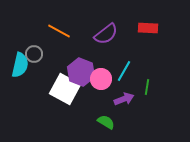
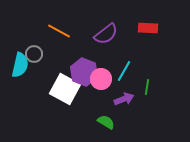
purple hexagon: moved 3 px right
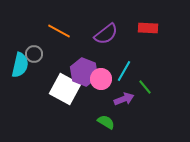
green line: moved 2 px left; rotated 49 degrees counterclockwise
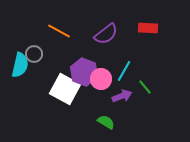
purple arrow: moved 2 px left, 3 px up
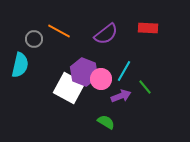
gray circle: moved 15 px up
white square: moved 4 px right, 1 px up
purple arrow: moved 1 px left
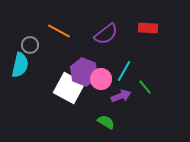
gray circle: moved 4 px left, 6 px down
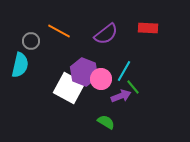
gray circle: moved 1 px right, 4 px up
green line: moved 12 px left
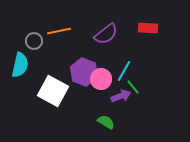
orange line: rotated 40 degrees counterclockwise
gray circle: moved 3 px right
white square: moved 16 px left, 3 px down
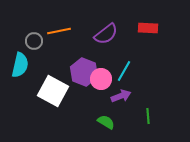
green line: moved 15 px right, 29 px down; rotated 35 degrees clockwise
